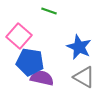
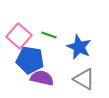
green line: moved 24 px down
blue pentagon: moved 2 px up
gray triangle: moved 2 px down
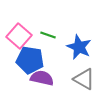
green line: moved 1 px left
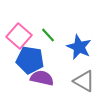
green line: rotated 28 degrees clockwise
gray triangle: moved 2 px down
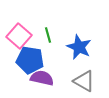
green line: rotated 28 degrees clockwise
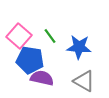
green line: moved 2 px right, 1 px down; rotated 21 degrees counterclockwise
blue star: rotated 20 degrees counterclockwise
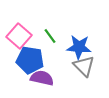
gray triangle: moved 15 px up; rotated 15 degrees clockwise
